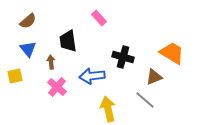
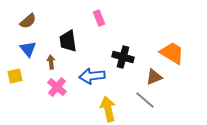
pink rectangle: rotated 21 degrees clockwise
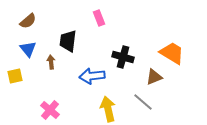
black trapezoid: rotated 15 degrees clockwise
pink cross: moved 7 px left, 23 px down
gray line: moved 2 px left, 2 px down
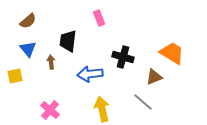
blue arrow: moved 2 px left, 2 px up
yellow arrow: moved 6 px left
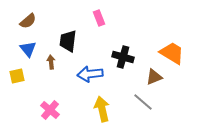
yellow square: moved 2 px right
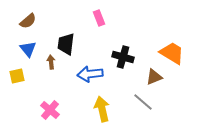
black trapezoid: moved 2 px left, 3 px down
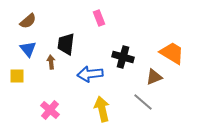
yellow square: rotated 14 degrees clockwise
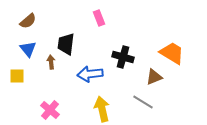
gray line: rotated 10 degrees counterclockwise
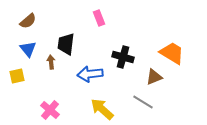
yellow square: rotated 14 degrees counterclockwise
yellow arrow: rotated 35 degrees counterclockwise
